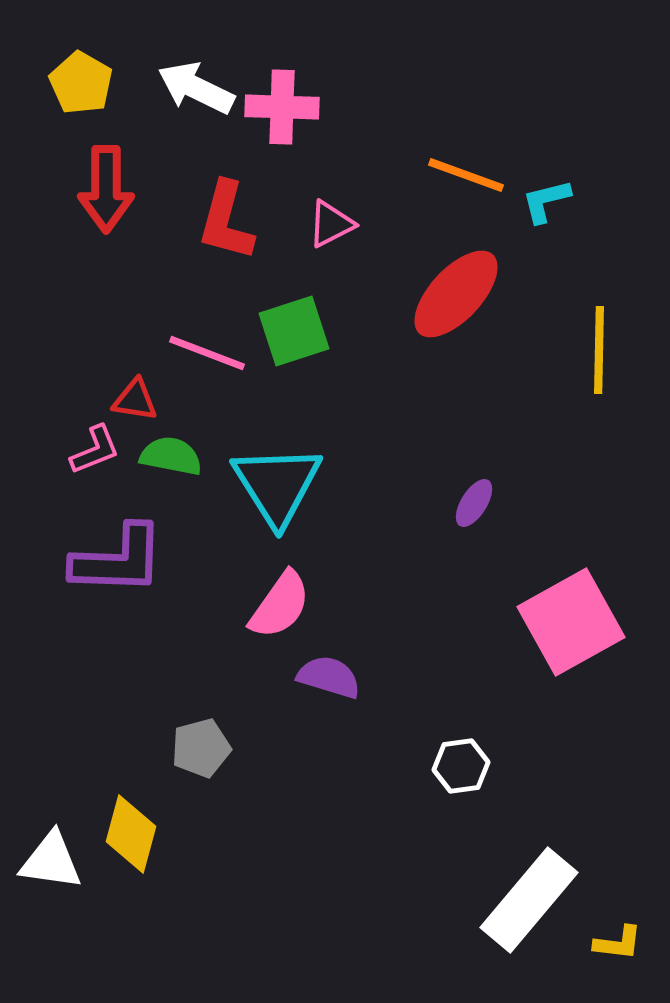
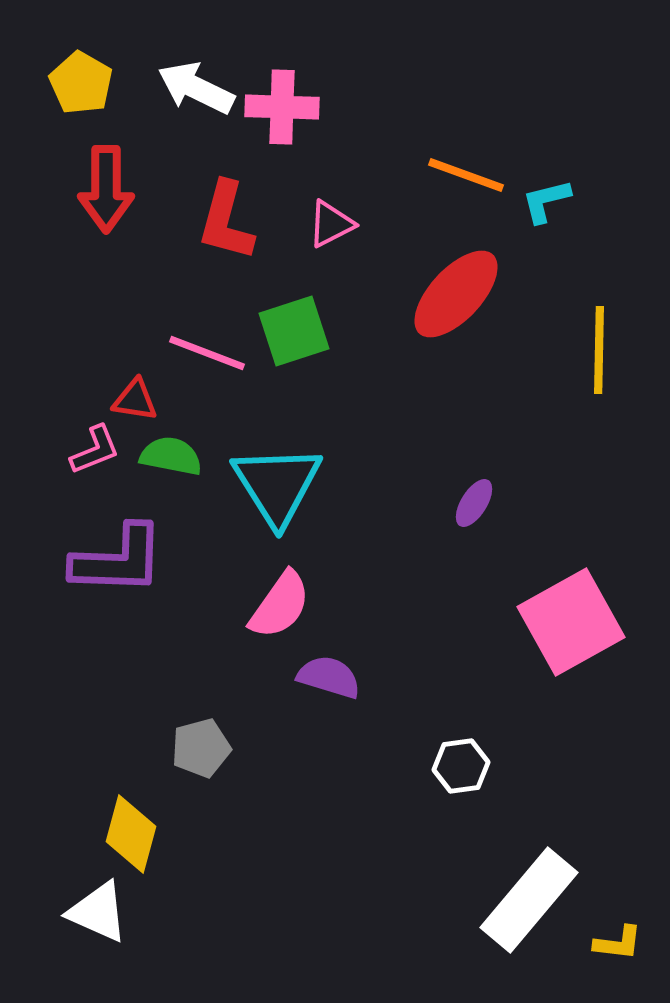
white triangle: moved 47 px right, 51 px down; rotated 16 degrees clockwise
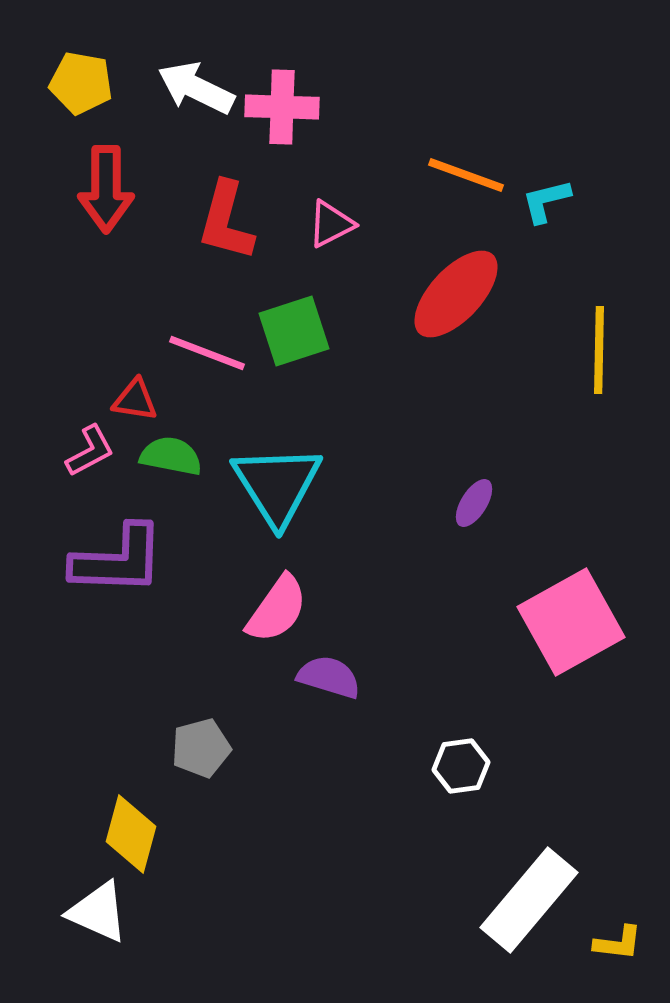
yellow pentagon: rotated 20 degrees counterclockwise
pink L-shape: moved 5 px left, 1 px down; rotated 6 degrees counterclockwise
pink semicircle: moved 3 px left, 4 px down
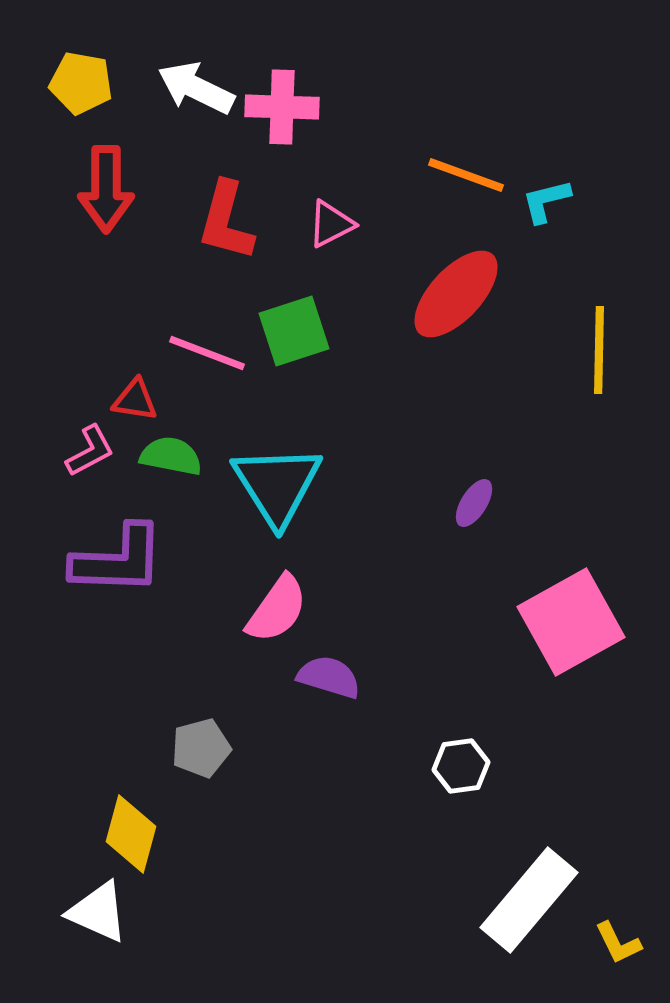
yellow L-shape: rotated 57 degrees clockwise
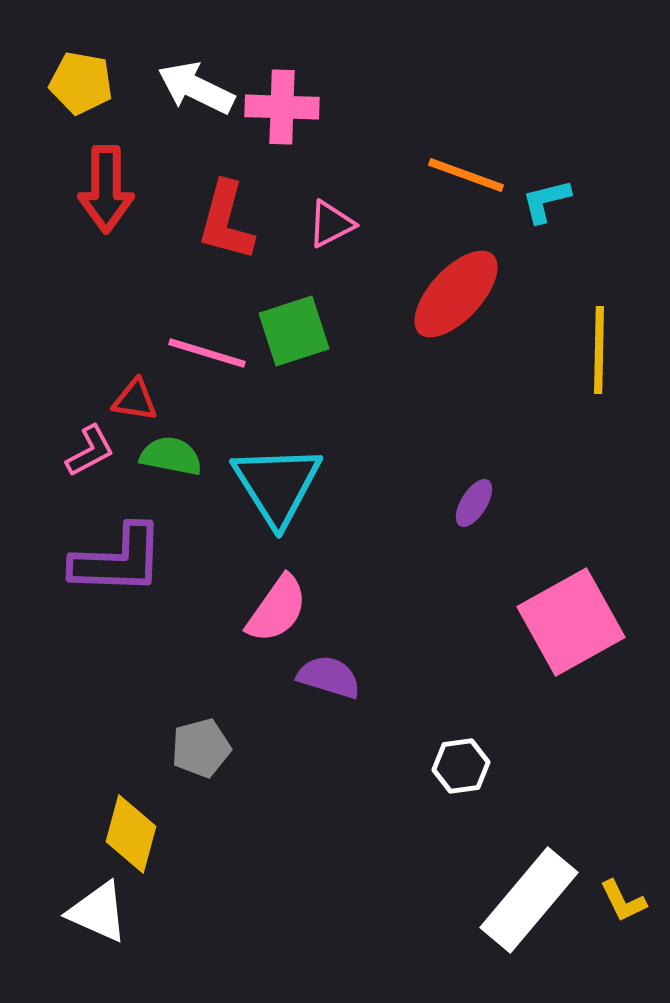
pink line: rotated 4 degrees counterclockwise
yellow L-shape: moved 5 px right, 42 px up
